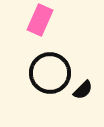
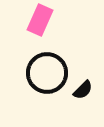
black circle: moved 3 px left
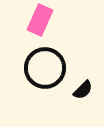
black circle: moved 2 px left, 5 px up
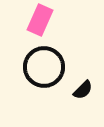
black circle: moved 1 px left, 1 px up
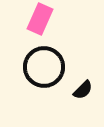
pink rectangle: moved 1 px up
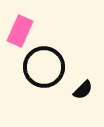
pink rectangle: moved 20 px left, 12 px down
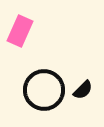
black circle: moved 23 px down
